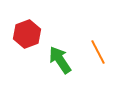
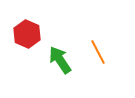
red hexagon: rotated 16 degrees counterclockwise
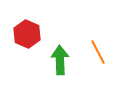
green arrow: rotated 32 degrees clockwise
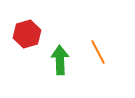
red hexagon: rotated 20 degrees clockwise
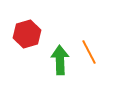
orange line: moved 9 px left
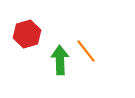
orange line: moved 3 px left, 1 px up; rotated 10 degrees counterclockwise
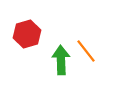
green arrow: moved 1 px right
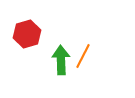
orange line: moved 3 px left, 5 px down; rotated 65 degrees clockwise
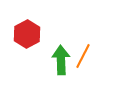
red hexagon: rotated 12 degrees counterclockwise
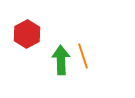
orange line: rotated 45 degrees counterclockwise
